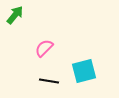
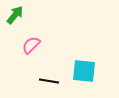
pink semicircle: moved 13 px left, 3 px up
cyan square: rotated 20 degrees clockwise
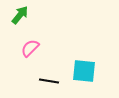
green arrow: moved 5 px right
pink semicircle: moved 1 px left, 3 px down
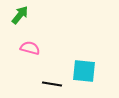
pink semicircle: rotated 60 degrees clockwise
black line: moved 3 px right, 3 px down
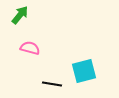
cyan square: rotated 20 degrees counterclockwise
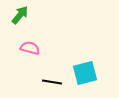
cyan square: moved 1 px right, 2 px down
black line: moved 2 px up
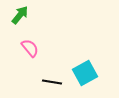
pink semicircle: rotated 36 degrees clockwise
cyan square: rotated 15 degrees counterclockwise
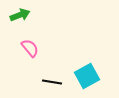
green arrow: rotated 30 degrees clockwise
cyan square: moved 2 px right, 3 px down
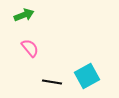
green arrow: moved 4 px right
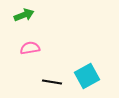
pink semicircle: rotated 60 degrees counterclockwise
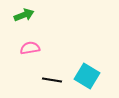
cyan square: rotated 30 degrees counterclockwise
black line: moved 2 px up
